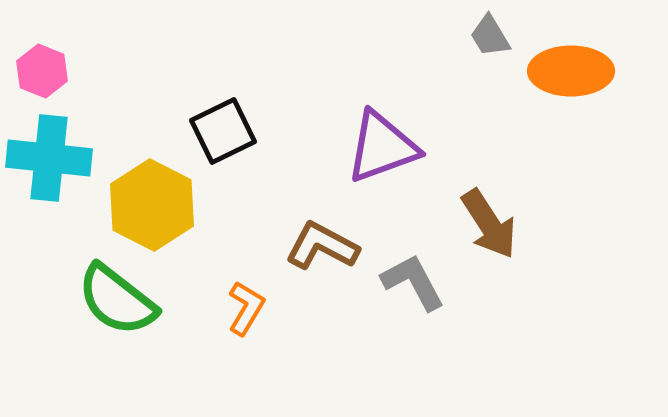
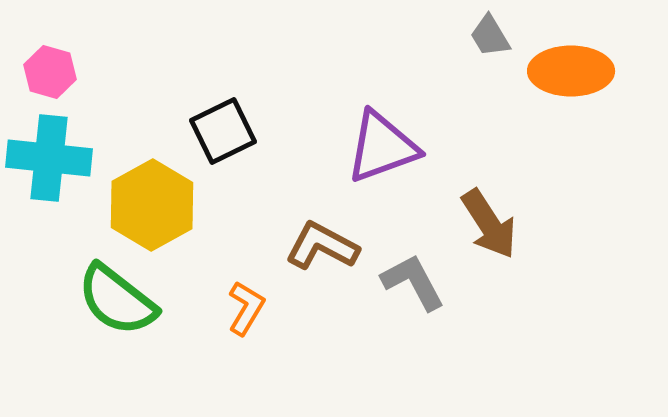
pink hexagon: moved 8 px right, 1 px down; rotated 6 degrees counterclockwise
yellow hexagon: rotated 4 degrees clockwise
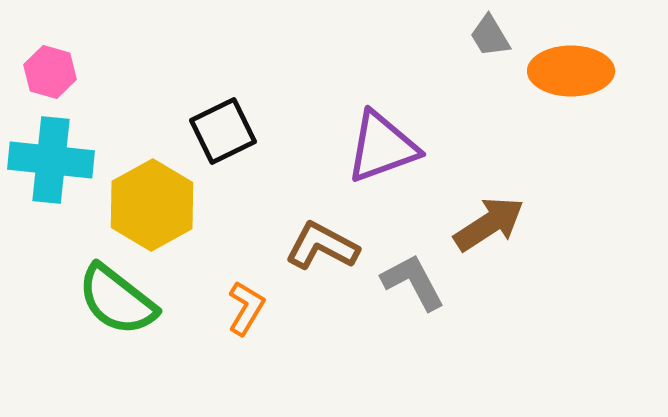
cyan cross: moved 2 px right, 2 px down
brown arrow: rotated 90 degrees counterclockwise
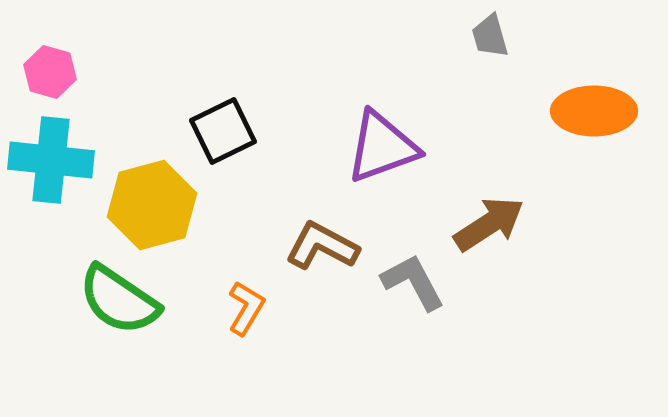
gray trapezoid: rotated 15 degrees clockwise
orange ellipse: moved 23 px right, 40 px down
yellow hexagon: rotated 14 degrees clockwise
green semicircle: moved 2 px right; rotated 4 degrees counterclockwise
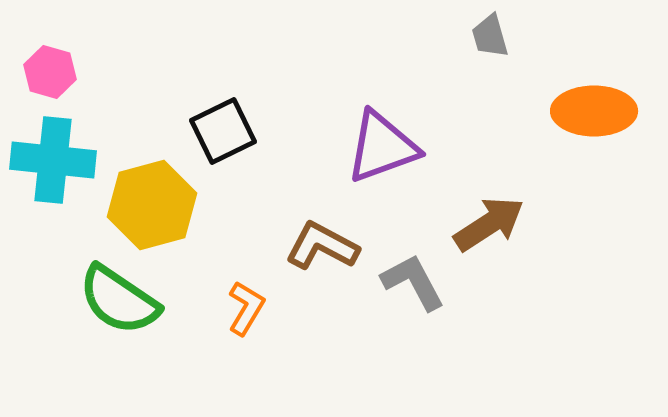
cyan cross: moved 2 px right
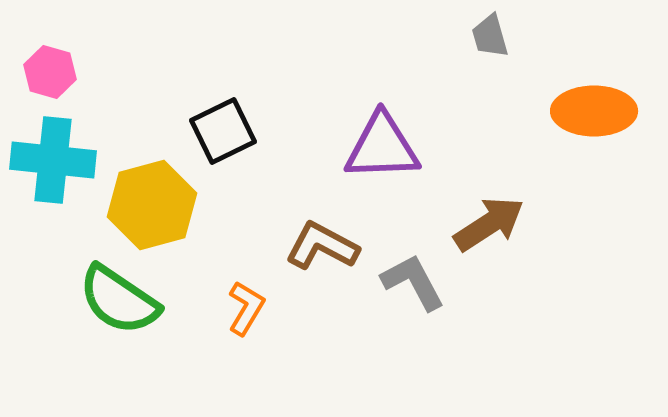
purple triangle: rotated 18 degrees clockwise
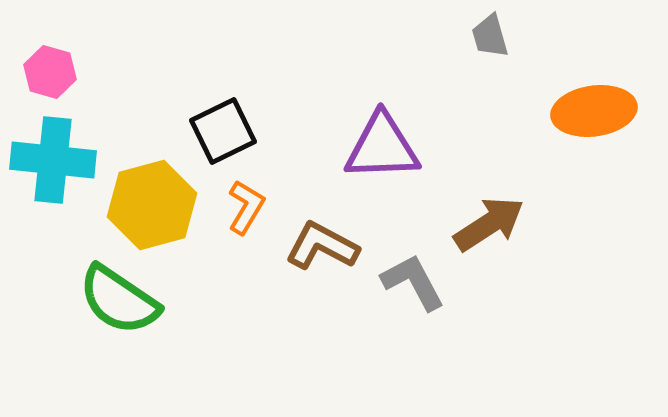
orange ellipse: rotated 8 degrees counterclockwise
orange L-shape: moved 101 px up
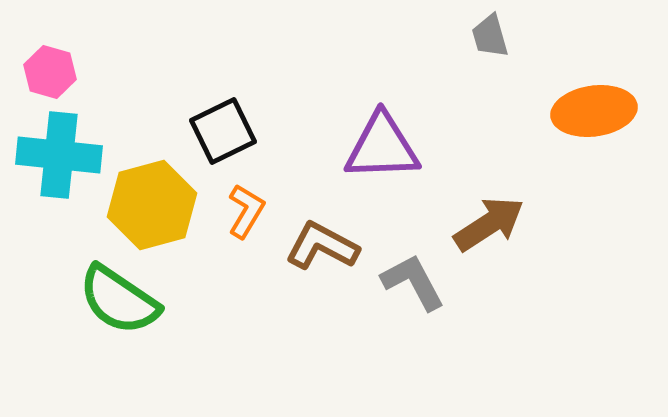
cyan cross: moved 6 px right, 5 px up
orange L-shape: moved 4 px down
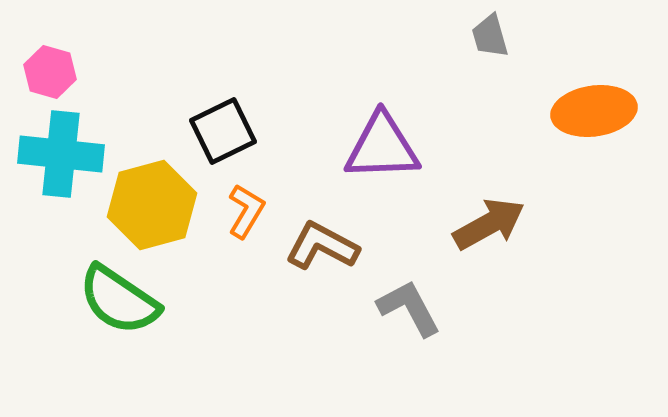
cyan cross: moved 2 px right, 1 px up
brown arrow: rotated 4 degrees clockwise
gray L-shape: moved 4 px left, 26 px down
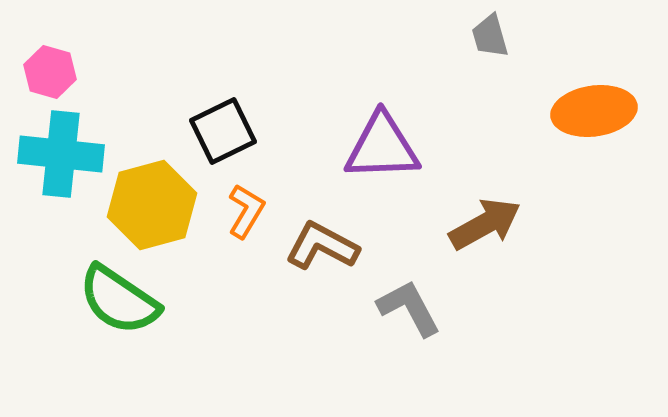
brown arrow: moved 4 px left
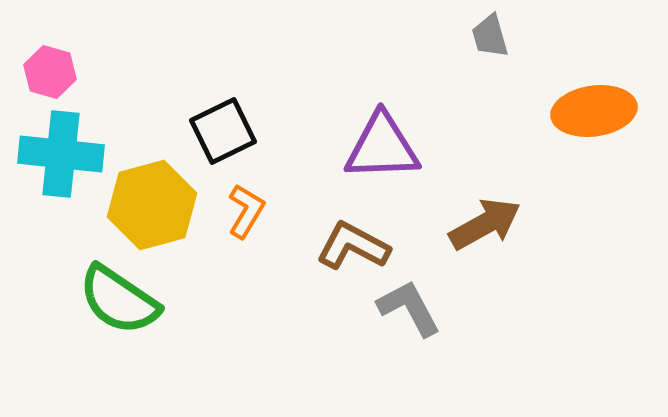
brown L-shape: moved 31 px right
